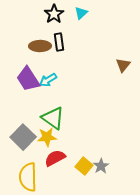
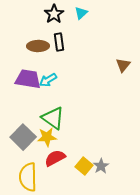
brown ellipse: moved 2 px left
purple trapezoid: rotated 132 degrees clockwise
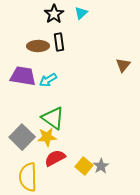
purple trapezoid: moved 5 px left, 3 px up
gray square: moved 1 px left
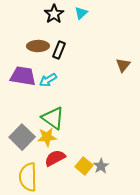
black rectangle: moved 8 px down; rotated 30 degrees clockwise
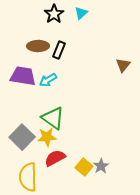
yellow square: moved 1 px down
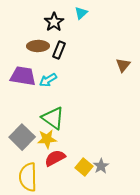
black star: moved 8 px down
yellow star: moved 2 px down
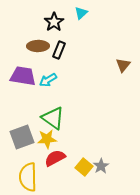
gray square: rotated 25 degrees clockwise
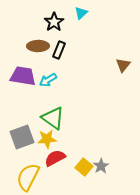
yellow semicircle: rotated 28 degrees clockwise
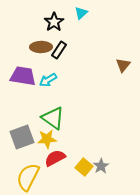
brown ellipse: moved 3 px right, 1 px down
black rectangle: rotated 12 degrees clockwise
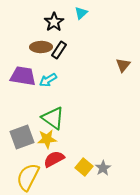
red semicircle: moved 1 px left, 1 px down
gray star: moved 2 px right, 2 px down
